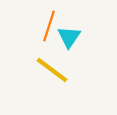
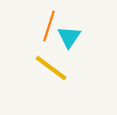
yellow line: moved 1 px left, 2 px up
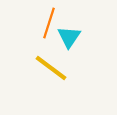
orange line: moved 3 px up
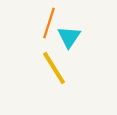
yellow line: moved 3 px right; rotated 21 degrees clockwise
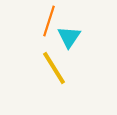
orange line: moved 2 px up
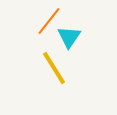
orange line: rotated 20 degrees clockwise
